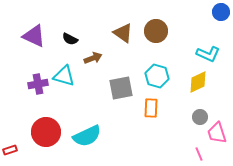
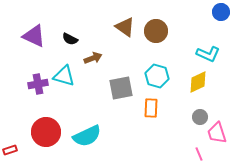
brown triangle: moved 2 px right, 6 px up
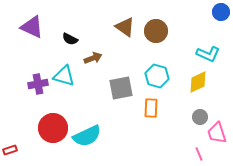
purple triangle: moved 2 px left, 9 px up
red circle: moved 7 px right, 4 px up
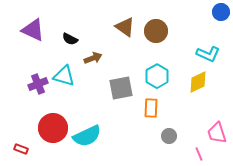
purple triangle: moved 1 px right, 3 px down
cyan hexagon: rotated 15 degrees clockwise
purple cross: rotated 12 degrees counterclockwise
gray circle: moved 31 px left, 19 px down
red rectangle: moved 11 px right, 1 px up; rotated 40 degrees clockwise
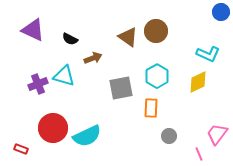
brown triangle: moved 3 px right, 10 px down
pink trapezoid: moved 1 px down; rotated 55 degrees clockwise
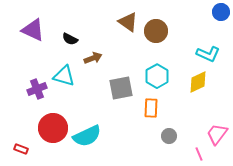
brown triangle: moved 15 px up
purple cross: moved 1 px left, 5 px down
